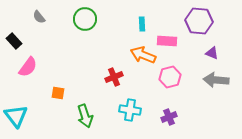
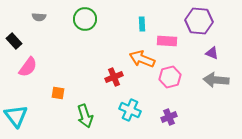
gray semicircle: rotated 48 degrees counterclockwise
orange arrow: moved 1 px left, 4 px down
cyan cross: rotated 15 degrees clockwise
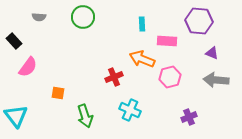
green circle: moved 2 px left, 2 px up
purple cross: moved 20 px right
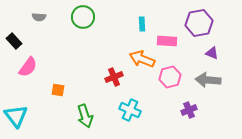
purple hexagon: moved 2 px down; rotated 16 degrees counterclockwise
gray arrow: moved 8 px left
orange square: moved 3 px up
purple cross: moved 7 px up
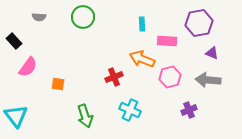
orange square: moved 6 px up
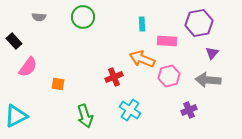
purple triangle: rotated 48 degrees clockwise
pink hexagon: moved 1 px left, 1 px up
cyan cross: rotated 10 degrees clockwise
cyan triangle: rotated 40 degrees clockwise
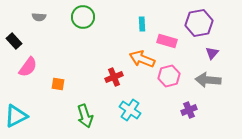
pink rectangle: rotated 12 degrees clockwise
